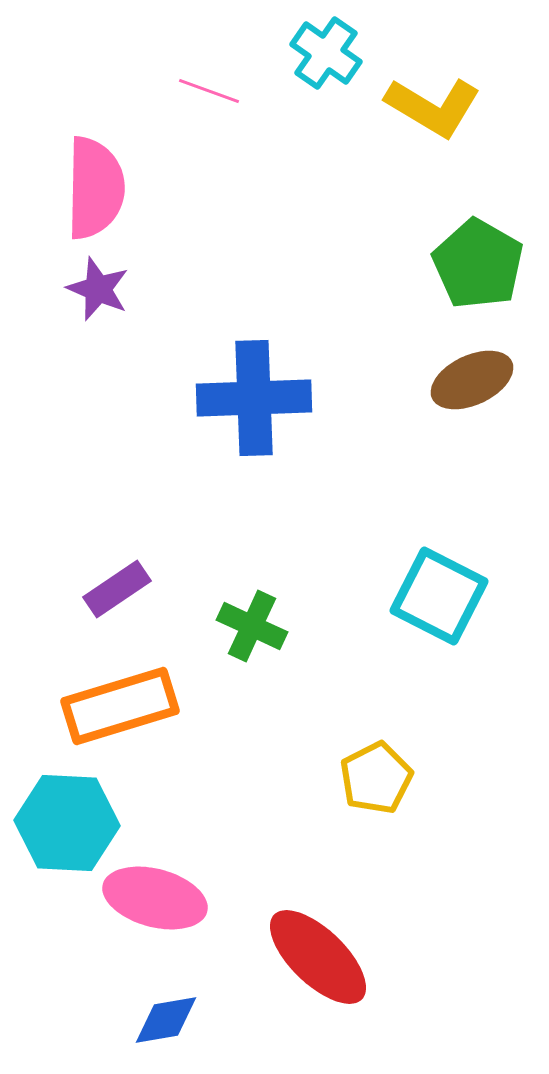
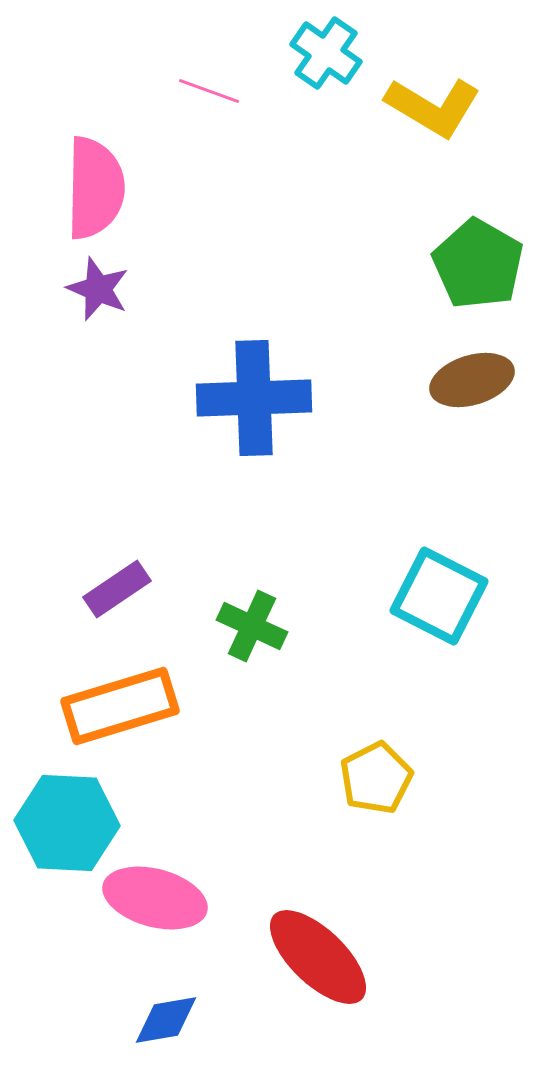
brown ellipse: rotated 8 degrees clockwise
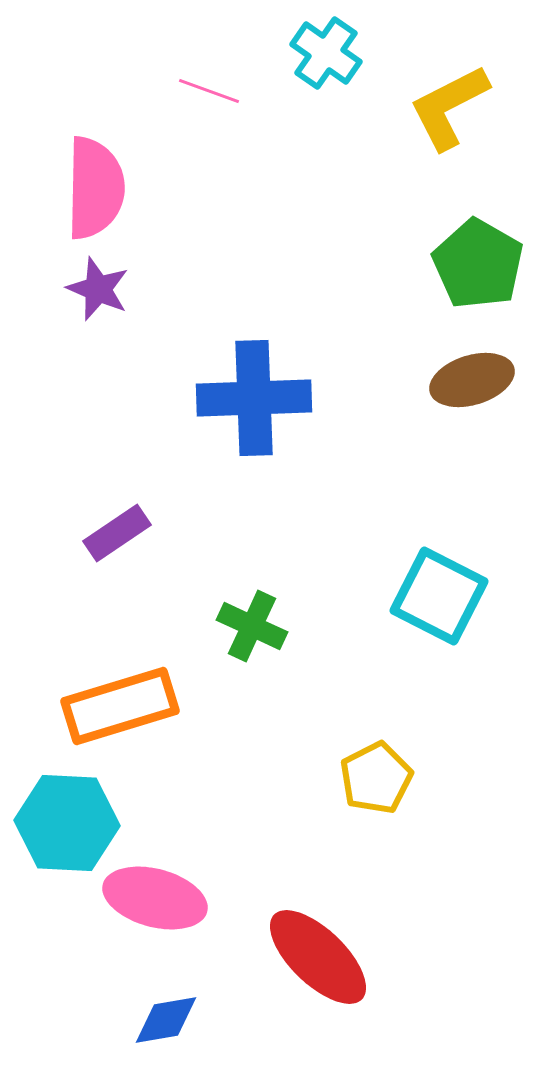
yellow L-shape: moved 16 px right; rotated 122 degrees clockwise
purple rectangle: moved 56 px up
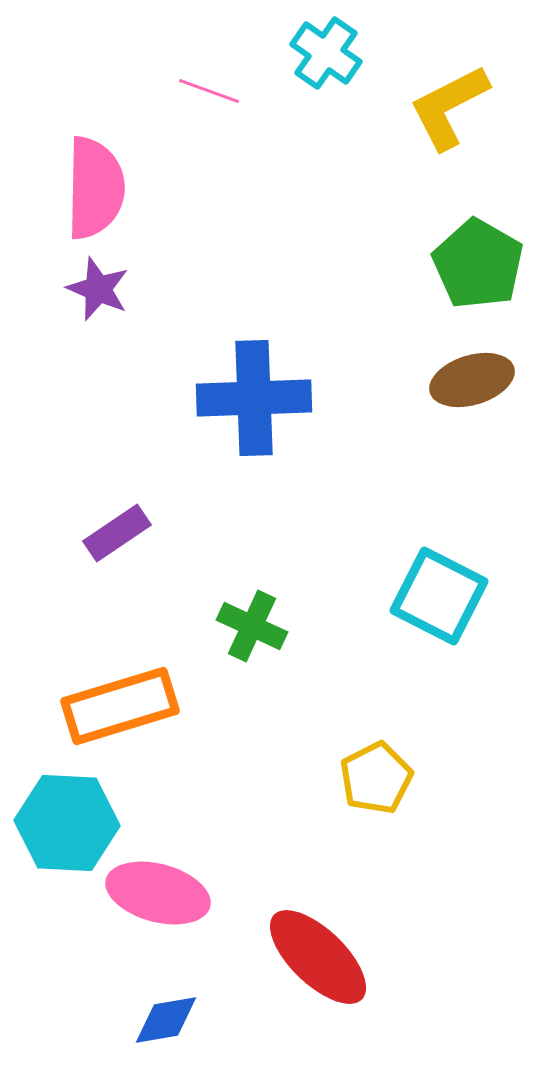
pink ellipse: moved 3 px right, 5 px up
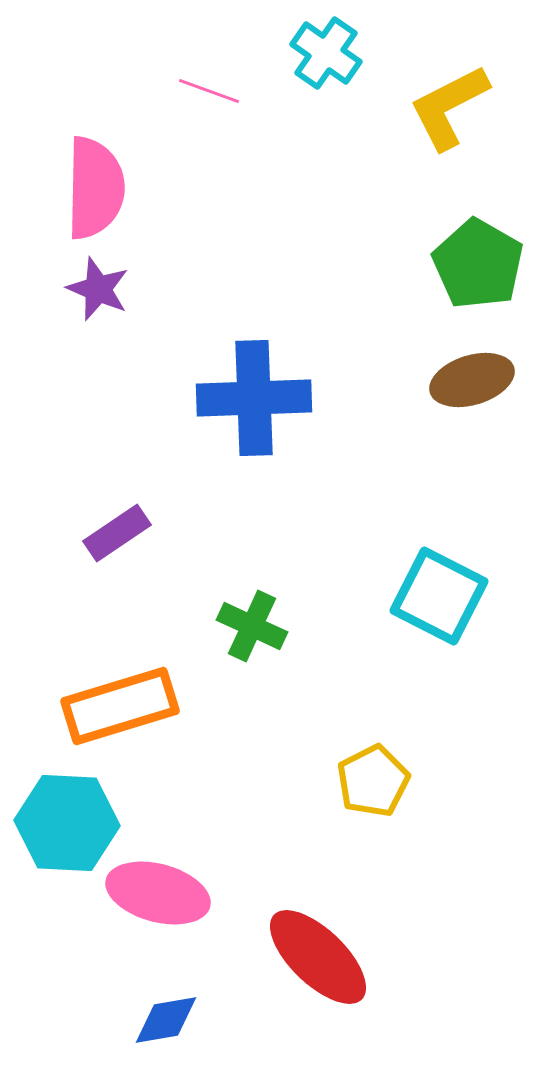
yellow pentagon: moved 3 px left, 3 px down
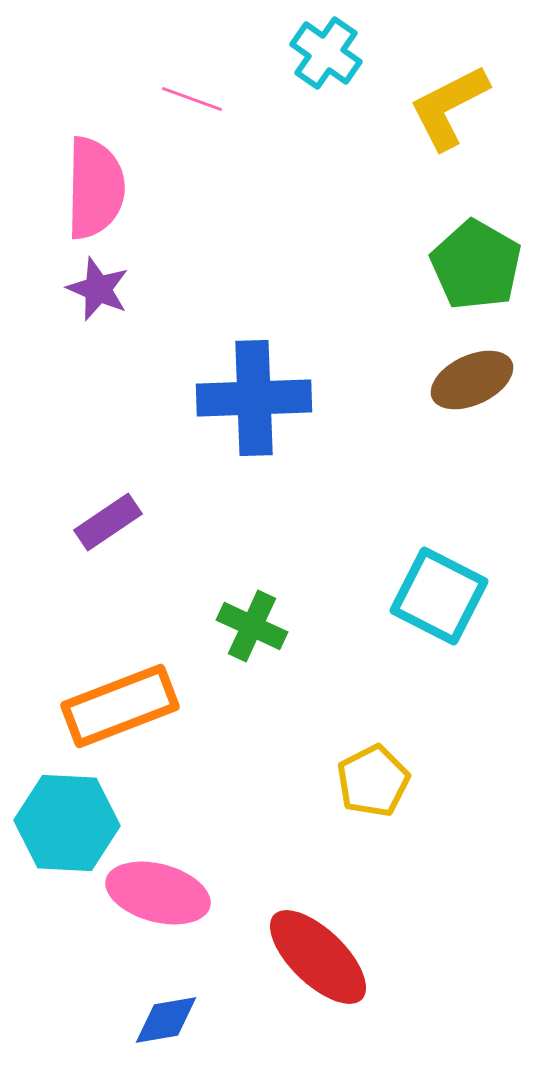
pink line: moved 17 px left, 8 px down
green pentagon: moved 2 px left, 1 px down
brown ellipse: rotated 8 degrees counterclockwise
purple rectangle: moved 9 px left, 11 px up
orange rectangle: rotated 4 degrees counterclockwise
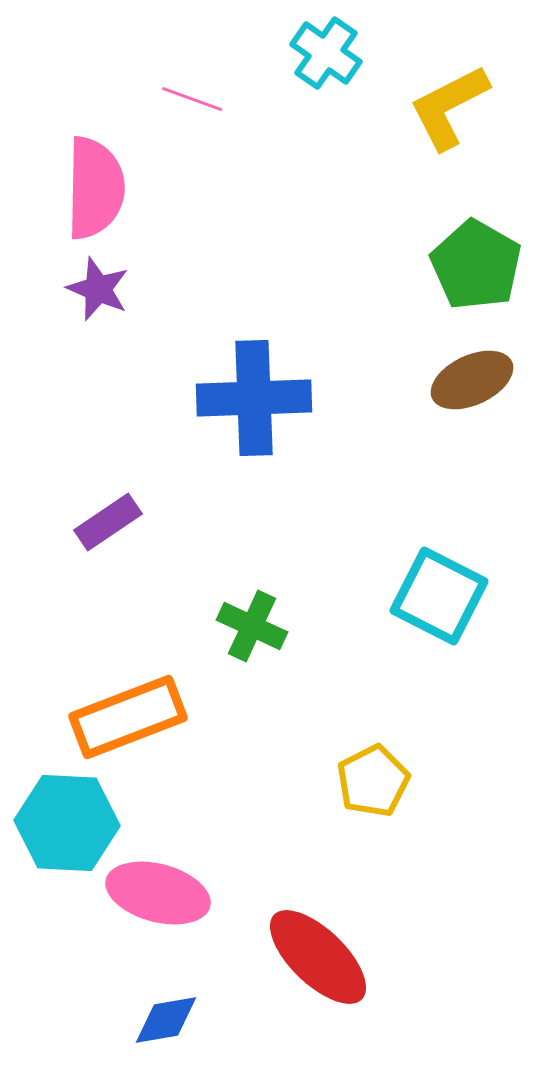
orange rectangle: moved 8 px right, 11 px down
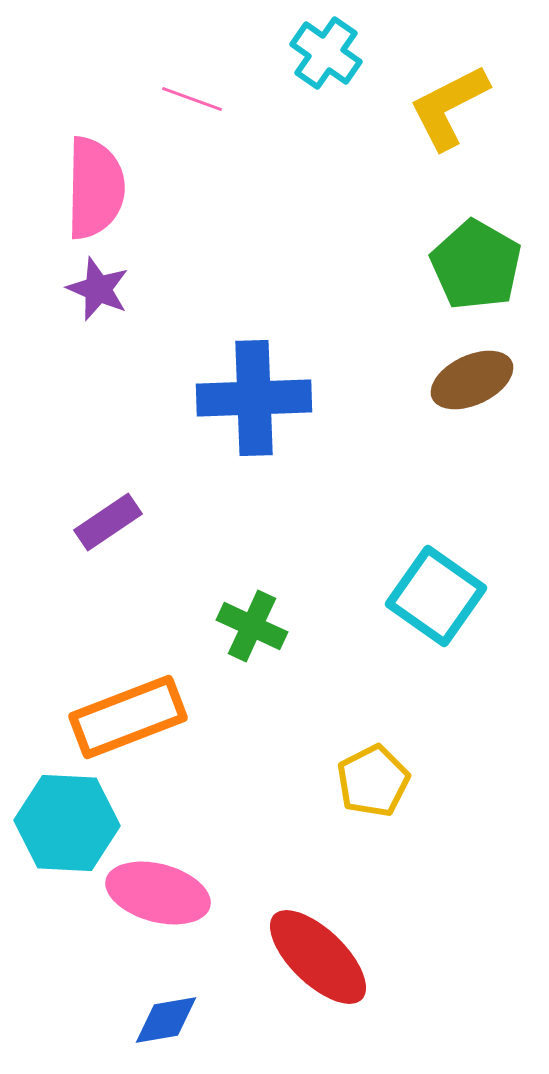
cyan square: moved 3 px left; rotated 8 degrees clockwise
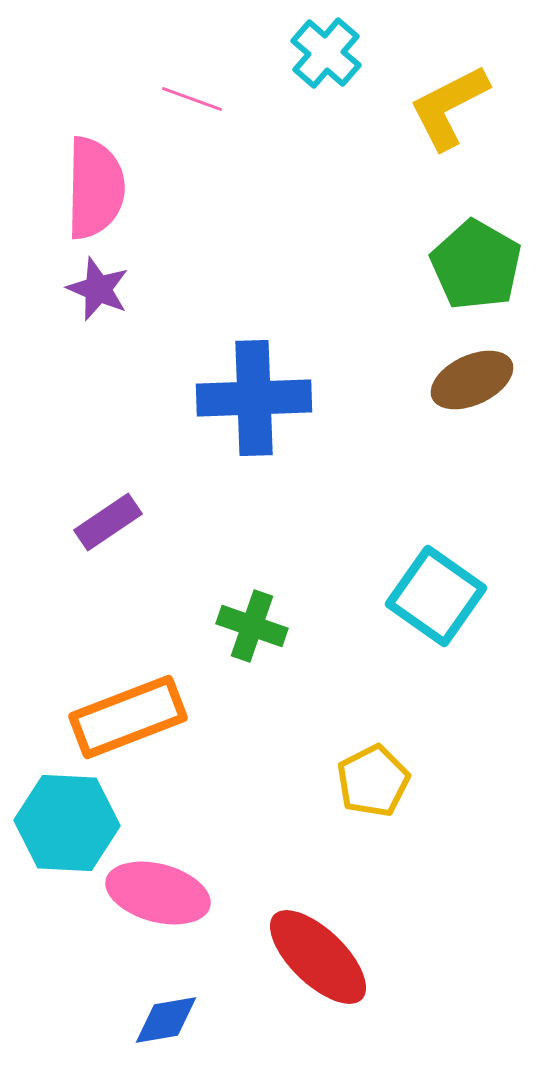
cyan cross: rotated 6 degrees clockwise
green cross: rotated 6 degrees counterclockwise
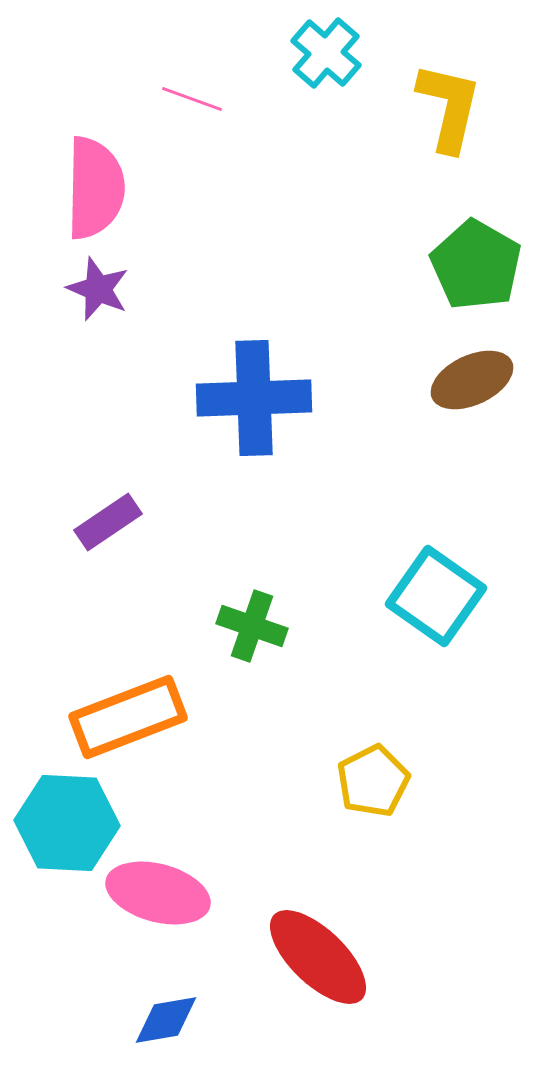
yellow L-shape: rotated 130 degrees clockwise
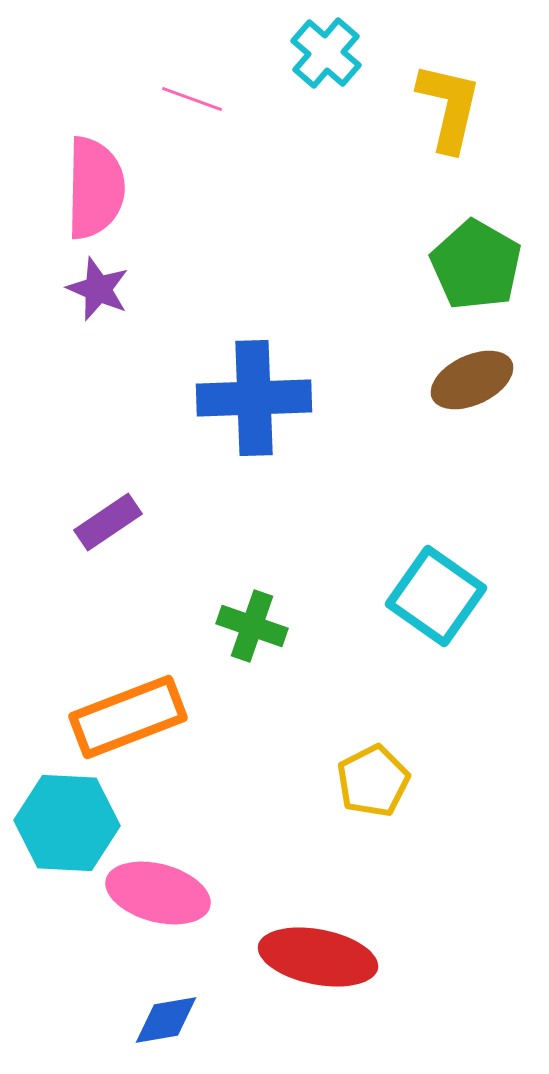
red ellipse: rotated 33 degrees counterclockwise
